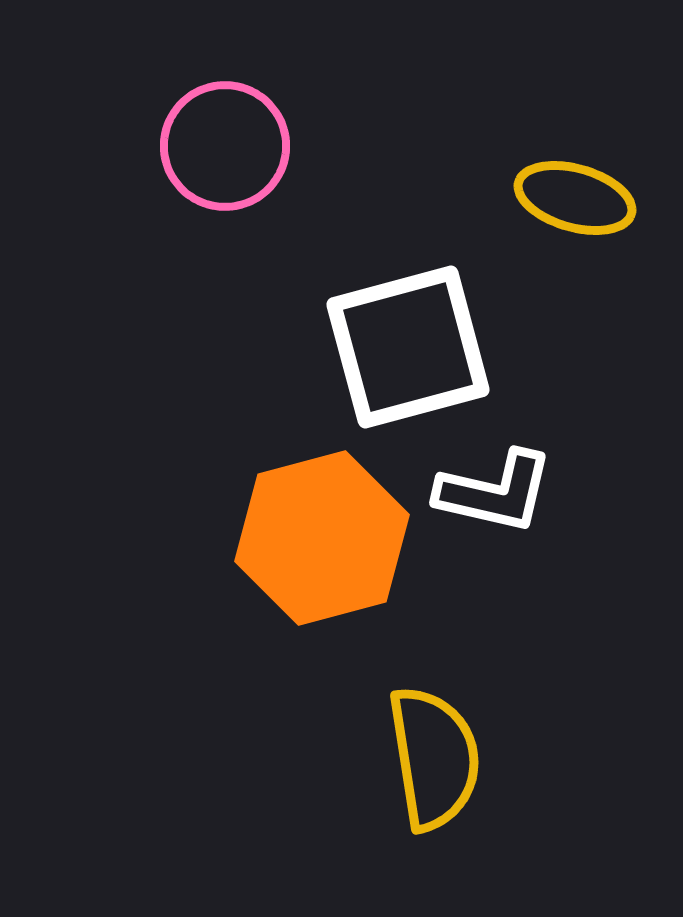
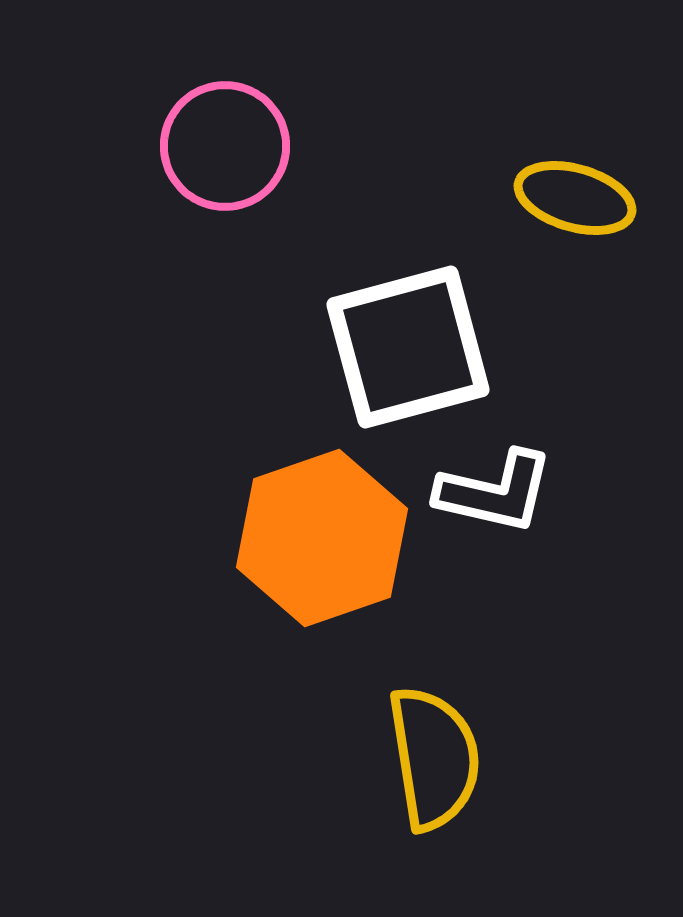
orange hexagon: rotated 4 degrees counterclockwise
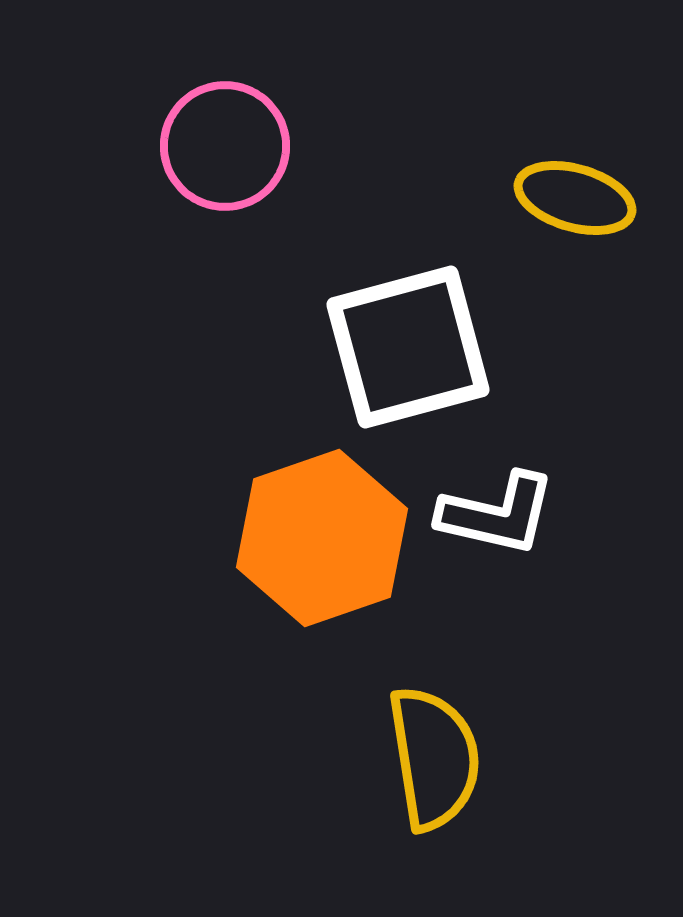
white L-shape: moved 2 px right, 22 px down
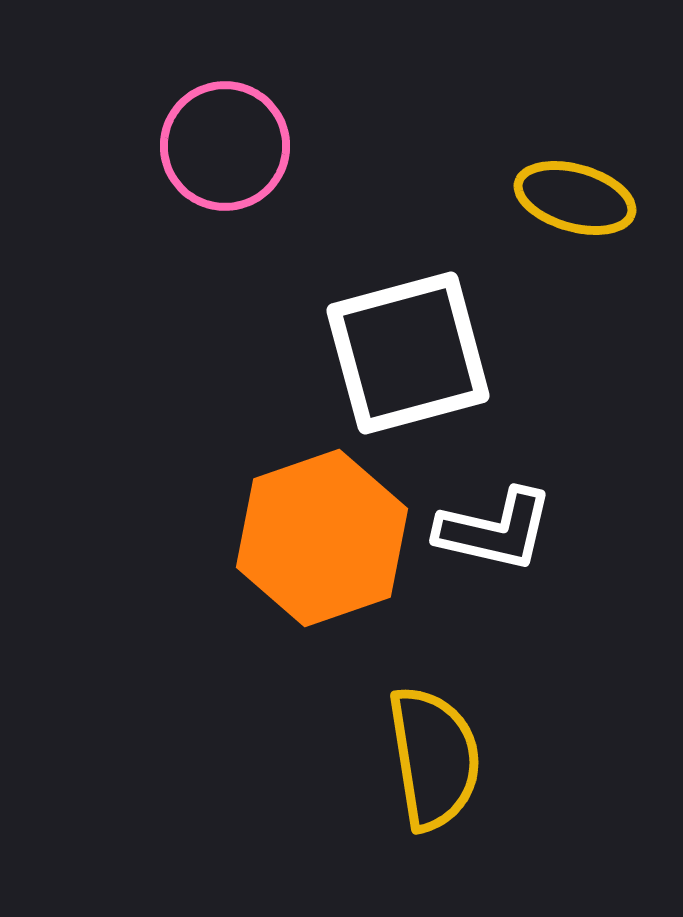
white square: moved 6 px down
white L-shape: moved 2 px left, 16 px down
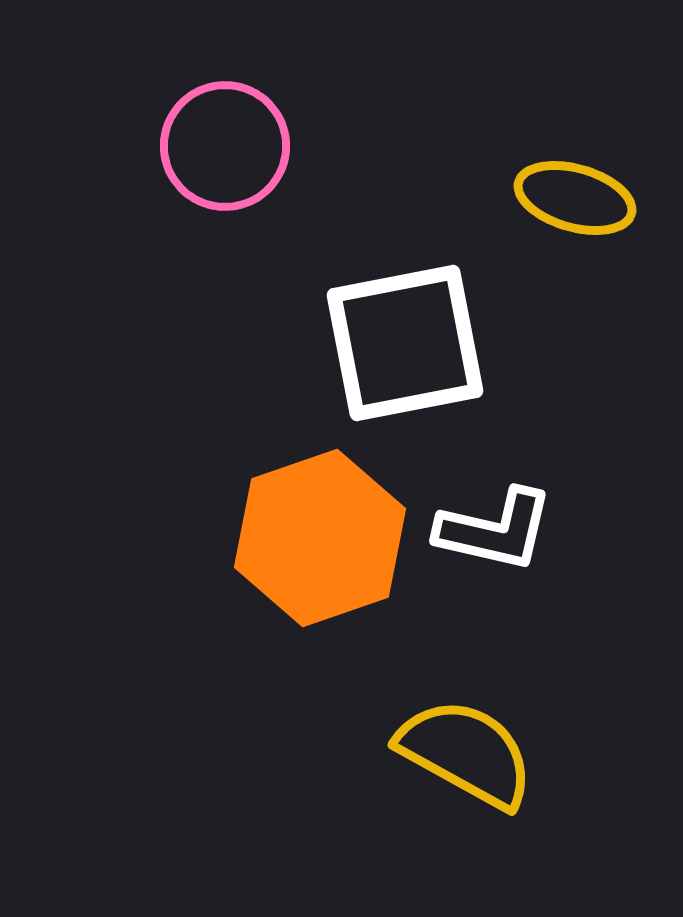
white square: moved 3 px left, 10 px up; rotated 4 degrees clockwise
orange hexagon: moved 2 px left
yellow semicircle: moved 32 px right, 5 px up; rotated 52 degrees counterclockwise
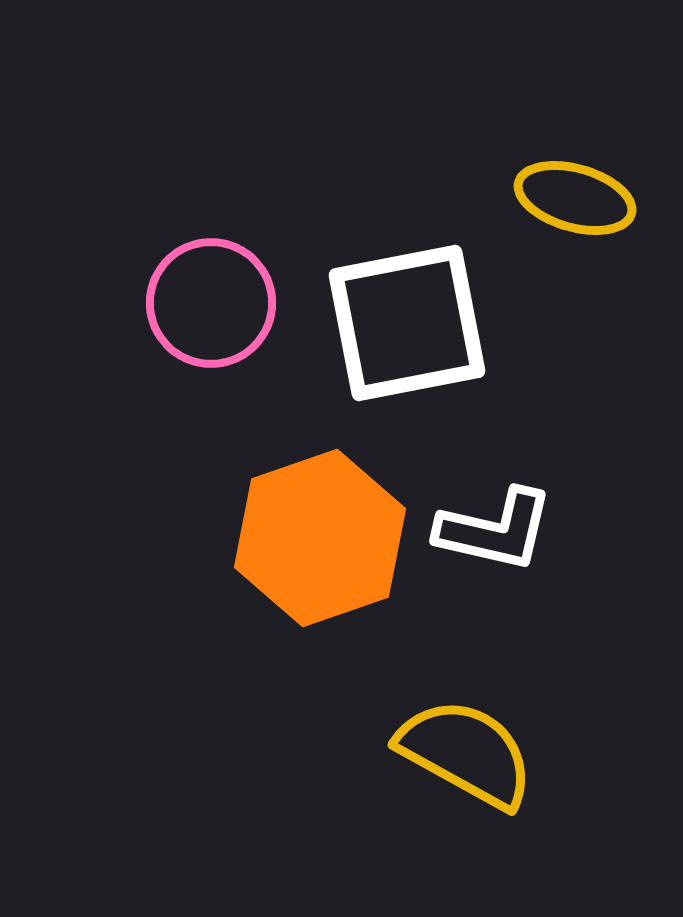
pink circle: moved 14 px left, 157 px down
white square: moved 2 px right, 20 px up
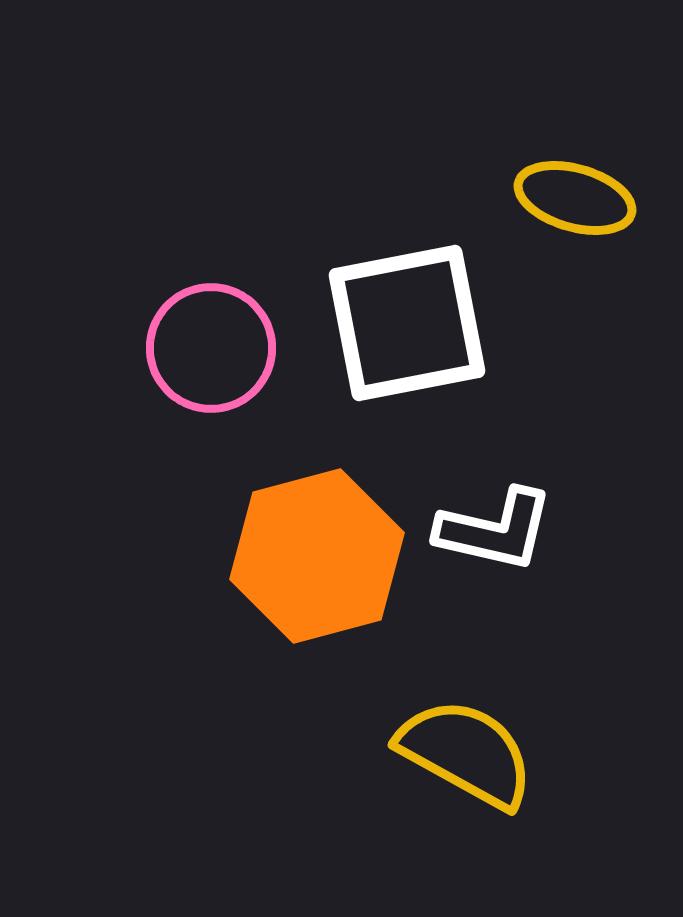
pink circle: moved 45 px down
orange hexagon: moved 3 px left, 18 px down; rotated 4 degrees clockwise
